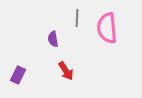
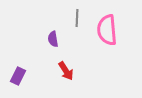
pink semicircle: moved 2 px down
purple rectangle: moved 1 px down
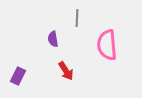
pink semicircle: moved 15 px down
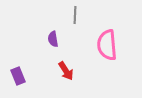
gray line: moved 2 px left, 3 px up
purple rectangle: rotated 48 degrees counterclockwise
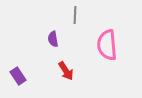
purple rectangle: rotated 12 degrees counterclockwise
